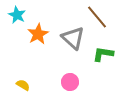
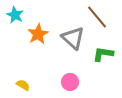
cyan star: moved 2 px left
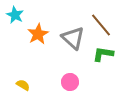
brown line: moved 4 px right, 8 px down
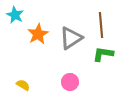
brown line: rotated 35 degrees clockwise
gray triangle: moved 2 px left; rotated 45 degrees clockwise
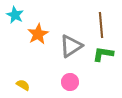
gray triangle: moved 8 px down
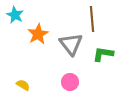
brown line: moved 9 px left, 6 px up
gray triangle: moved 2 px up; rotated 35 degrees counterclockwise
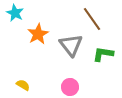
cyan star: moved 2 px up
brown line: rotated 30 degrees counterclockwise
gray triangle: moved 1 px down
pink circle: moved 5 px down
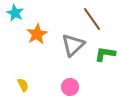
orange star: moved 1 px left
gray triangle: moved 2 px right; rotated 25 degrees clockwise
green L-shape: moved 2 px right
yellow semicircle: rotated 32 degrees clockwise
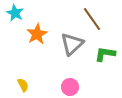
gray triangle: moved 1 px left, 1 px up
